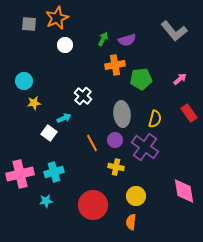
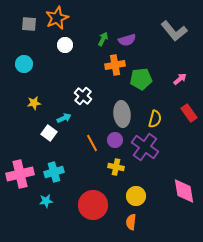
cyan circle: moved 17 px up
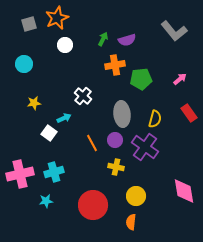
gray square: rotated 21 degrees counterclockwise
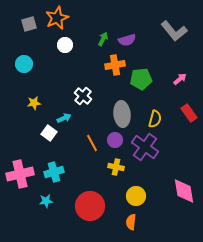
red circle: moved 3 px left, 1 px down
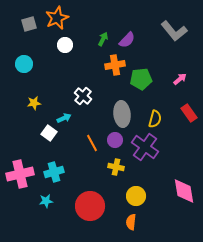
purple semicircle: rotated 30 degrees counterclockwise
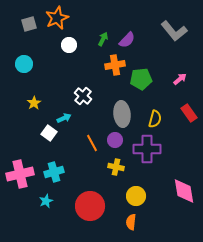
white circle: moved 4 px right
yellow star: rotated 24 degrees counterclockwise
purple cross: moved 2 px right, 2 px down; rotated 36 degrees counterclockwise
cyan star: rotated 16 degrees counterclockwise
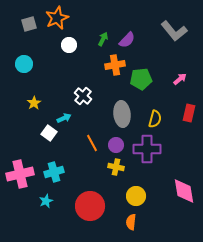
red rectangle: rotated 48 degrees clockwise
purple circle: moved 1 px right, 5 px down
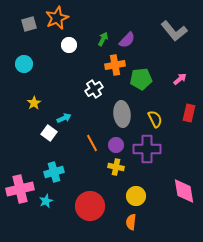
white cross: moved 11 px right, 7 px up; rotated 18 degrees clockwise
yellow semicircle: rotated 42 degrees counterclockwise
pink cross: moved 15 px down
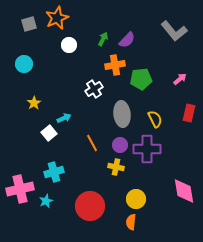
white square: rotated 14 degrees clockwise
purple circle: moved 4 px right
yellow circle: moved 3 px down
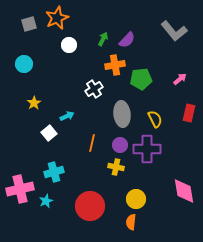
cyan arrow: moved 3 px right, 2 px up
orange line: rotated 42 degrees clockwise
